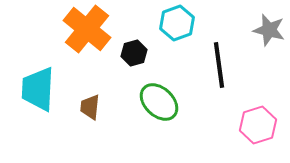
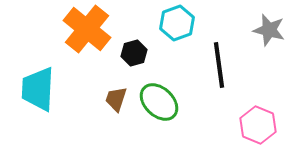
brown trapezoid: moved 26 px right, 8 px up; rotated 12 degrees clockwise
pink hexagon: rotated 21 degrees counterclockwise
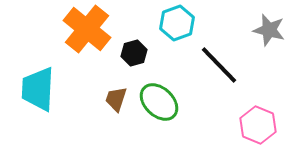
black line: rotated 36 degrees counterclockwise
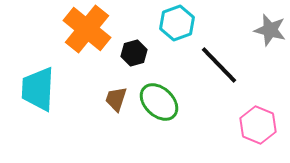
gray star: moved 1 px right
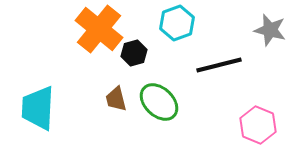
orange cross: moved 12 px right
black line: rotated 60 degrees counterclockwise
cyan trapezoid: moved 19 px down
brown trapezoid: rotated 32 degrees counterclockwise
